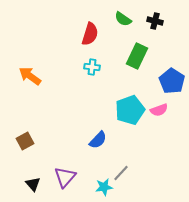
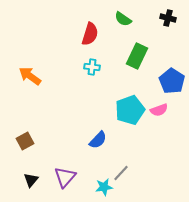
black cross: moved 13 px right, 3 px up
black triangle: moved 2 px left, 4 px up; rotated 21 degrees clockwise
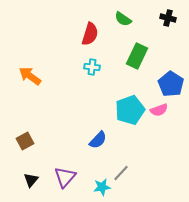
blue pentagon: moved 1 px left, 3 px down
cyan star: moved 2 px left
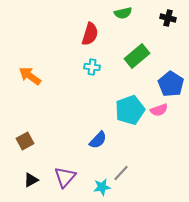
green semicircle: moved 6 px up; rotated 48 degrees counterclockwise
green rectangle: rotated 25 degrees clockwise
black triangle: rotated 21 degrees clockwise
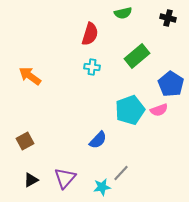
purple triangle: moved 1 px down
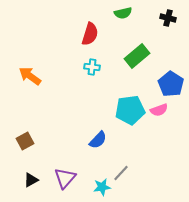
cyan pentagon: rotated 12 degrees clockwise
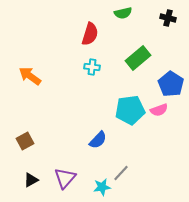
green rectangle: moved 1 px right, 2 px down
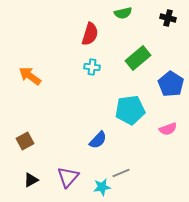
pink semicircle: moved 9 px right, 19 px down
gray line: rotated 24 degrees clockwise
purple triangle: moved 3 px right, 1 px up
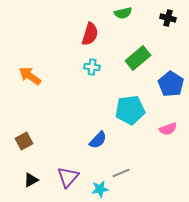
brown square: moved 1 px left
cyan star: moved 2 px left, 2 px down
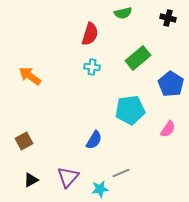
pink semicircle: rotated 36 degrees counterclockwise
blue semicircle: moved 4 px left; rotated 12 degrees counterclockwise
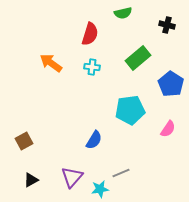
black cross: moved 1 px left, 7 px down
orange arrow: moved 21 px right, 13 px up
purple triangle: moved 4 px right
